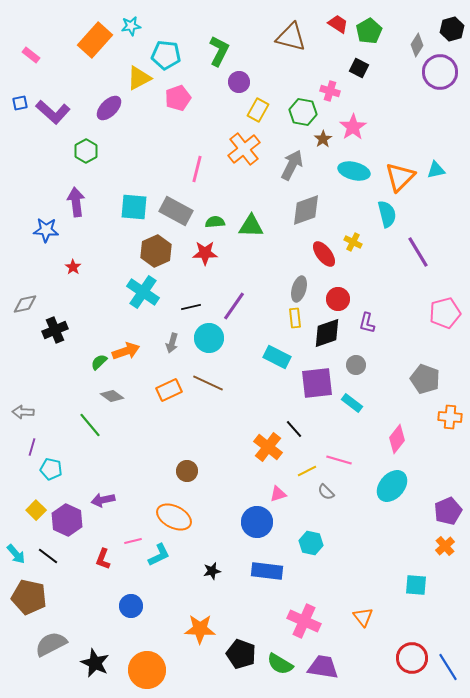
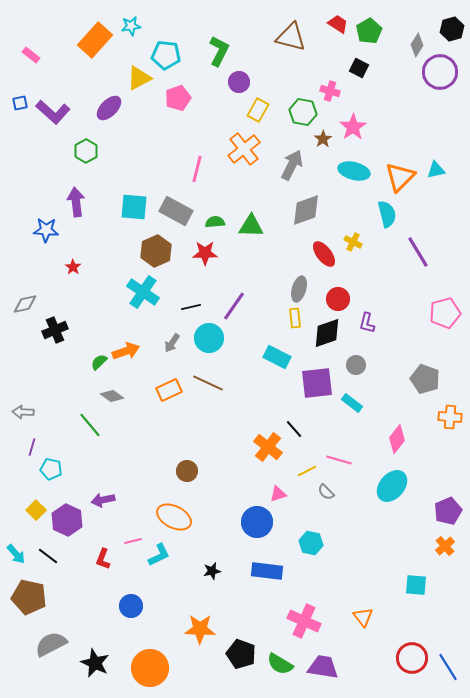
gray arrow at (172, 343): rotated 18 degrees clockwise
orange circle at (147, 670): moved 3 px right, 2 px up
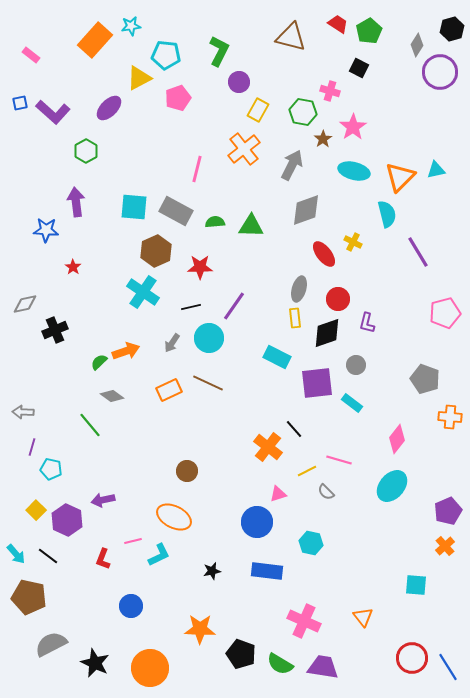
red star at (205, 253): moved 5 px left, 14 px down
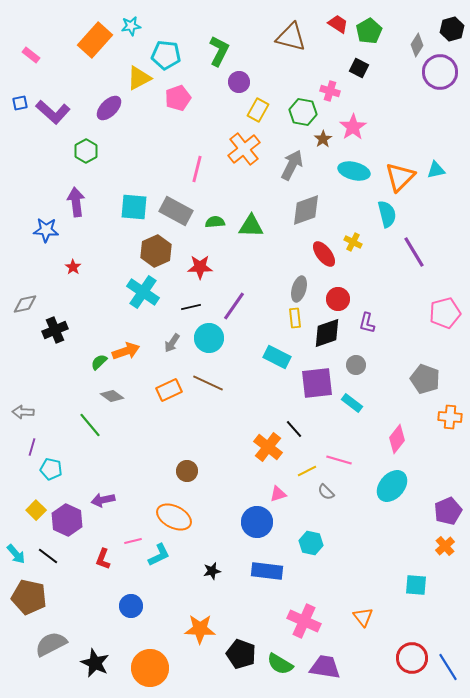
purple line at (418, 252): moved 4 px left
purple trapezoid at (323, 667): moved 2 px right
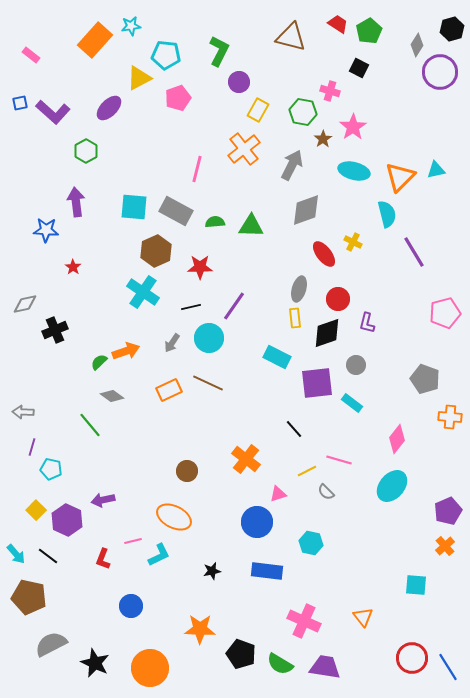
orange cross at (268, 447): moved 22 px left, 12 px down
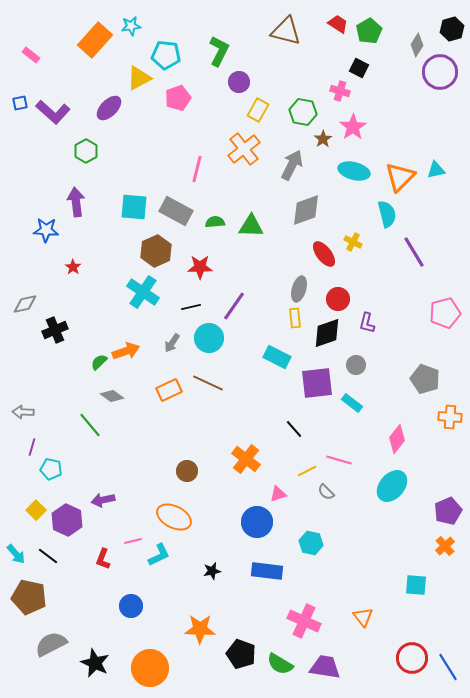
brown triangle at (291, 37): moved 5 px left, 6 px up
pink cross at (330, 91): moved 10 px right
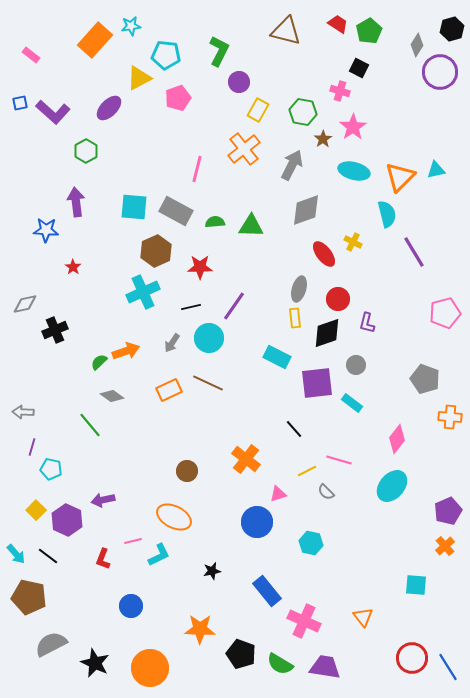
cyan cross at (143, 292): rotated 32 degrees clockwise
blue rectangle at (267, 571): moved 20 px down; rotated 44 degrees clockwise
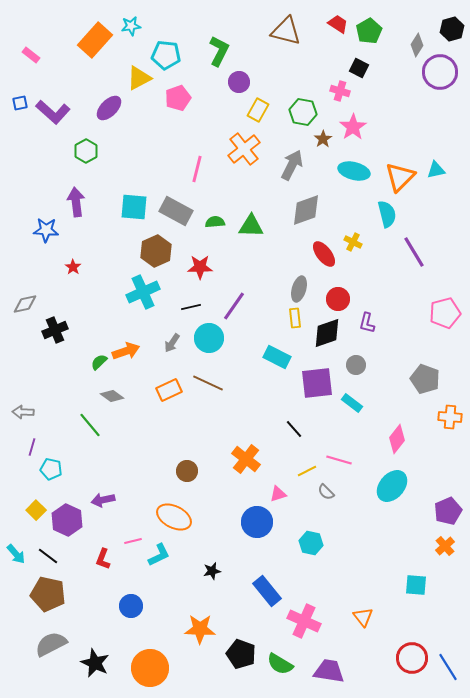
brown pentagon at (29, 597): moved 19 px right, 3 px up
purple trapezoid at (325, 667): moved 4 px right, 4 px down
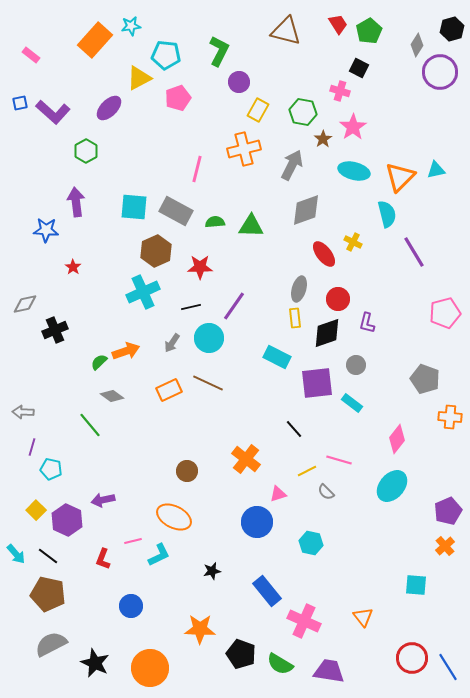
red trapezoid at (338, 24): rotated 25 degrees clockwise
orange cross at (244, 149): rotated 24 degrees clockwise
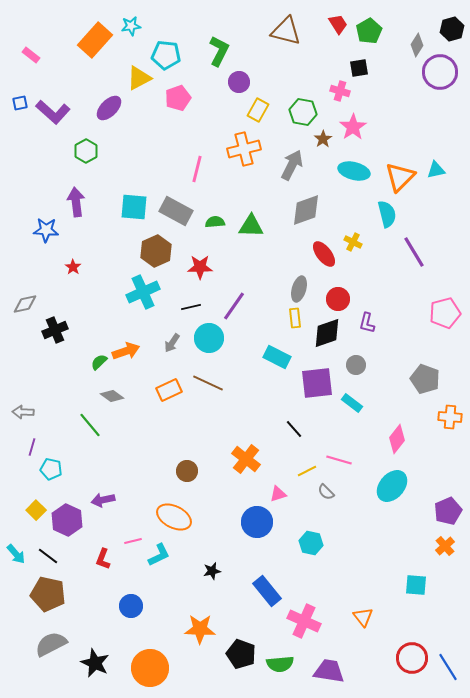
black square at (359, 68): rotated 36 degrees counterclockwise
green semicircle at (280, 664): rotated 36 degrees counterclockwise
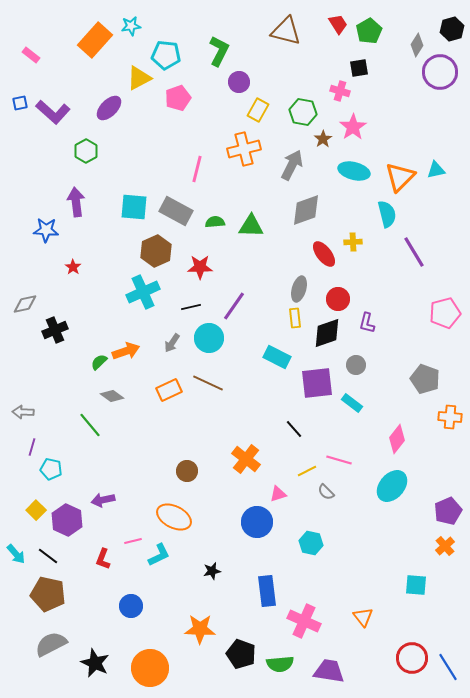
yellow cross at (353, 242): rotated 30 degrees counterclockwise
blue rectangle at (267, 591): rotated 32 degrees clockwise
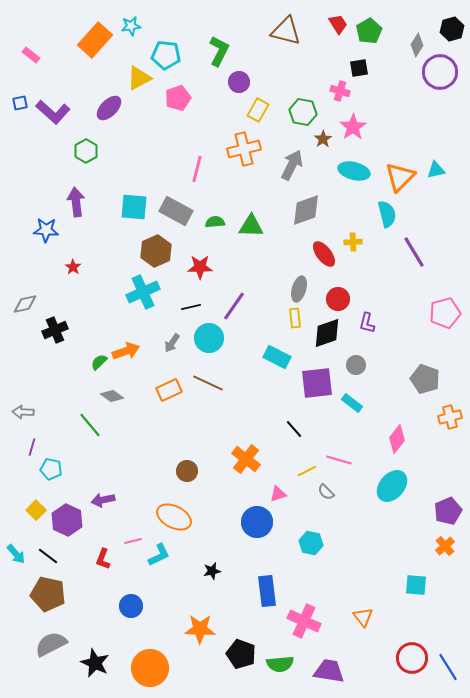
orange cross at (450, 417): rotated 20 degrees counterclockwise
